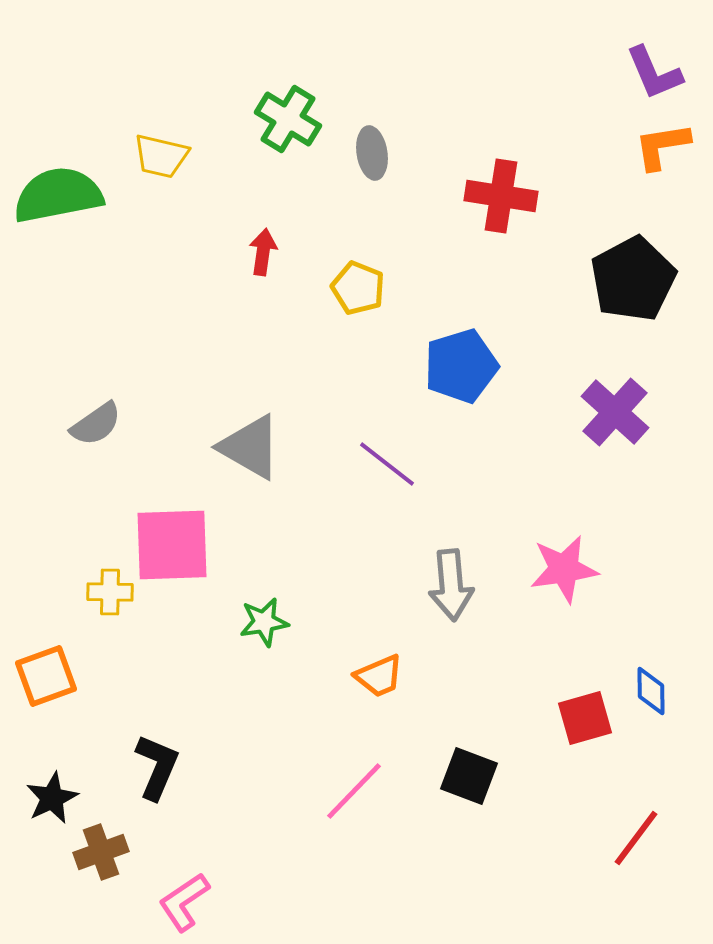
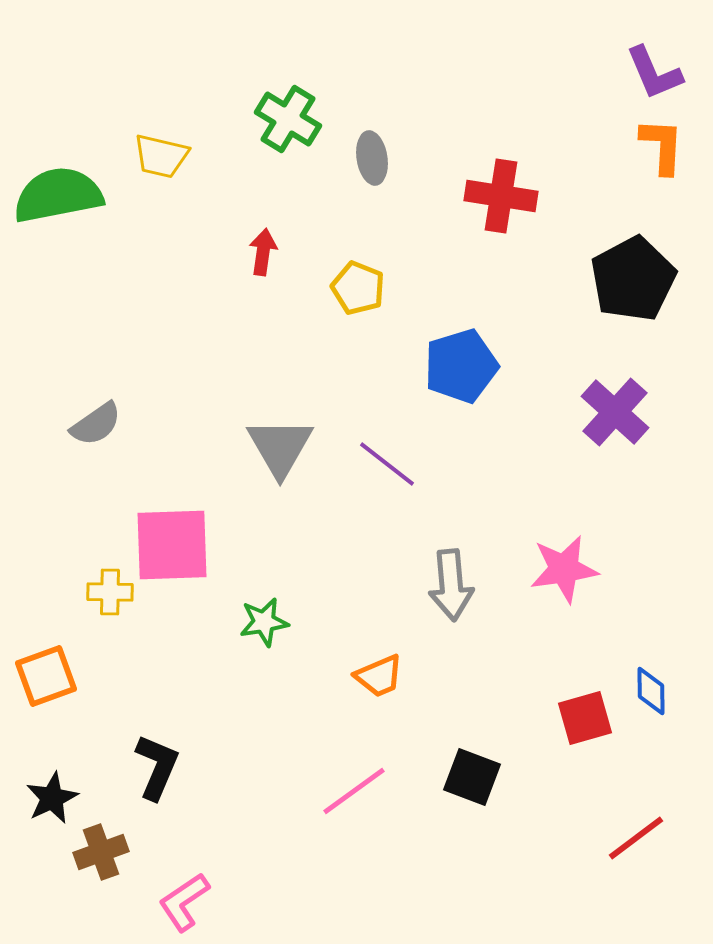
orange L-shape: rotated 102 degrees clockwise
gray ellipse: moved 5 px down
gray triangle: moved 30 px right; rotated 30 degrees clockwise
black square: moved 3 px right, 1 px down
pink line: rotated 10 degrees clockwise
red line: rotated 16 degrees clockwise
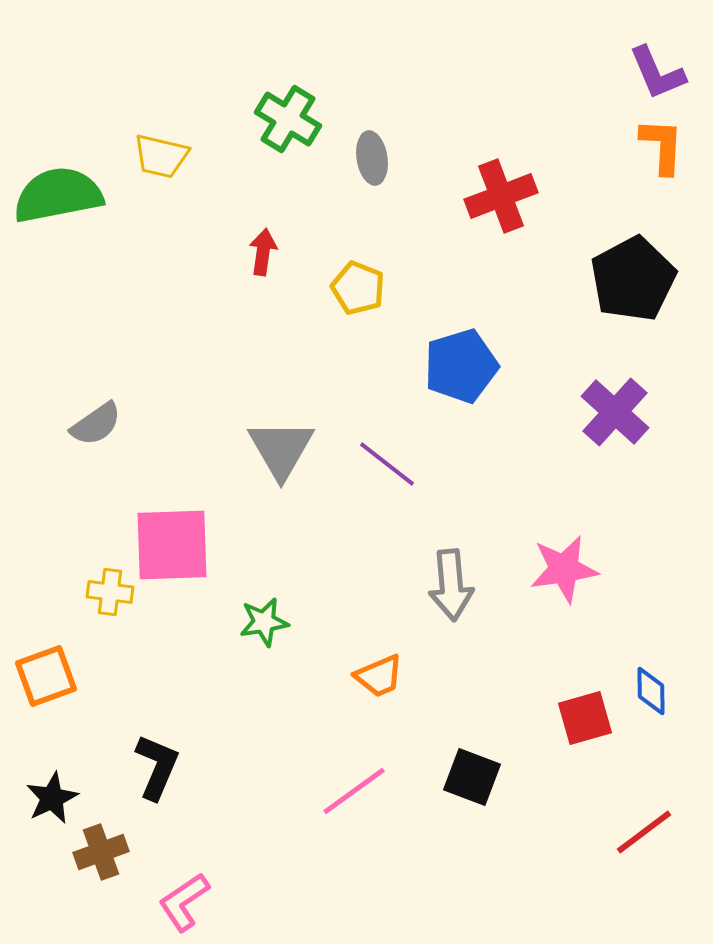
purple L-shape: moved 3 px right
red cross: rotated 30 degrees counterclockwise
gray triangle: moved 1 px right, 2 px down
yellow cross: rotated 6 degrees clockwise
red line: moved 8 px right, 6 px up
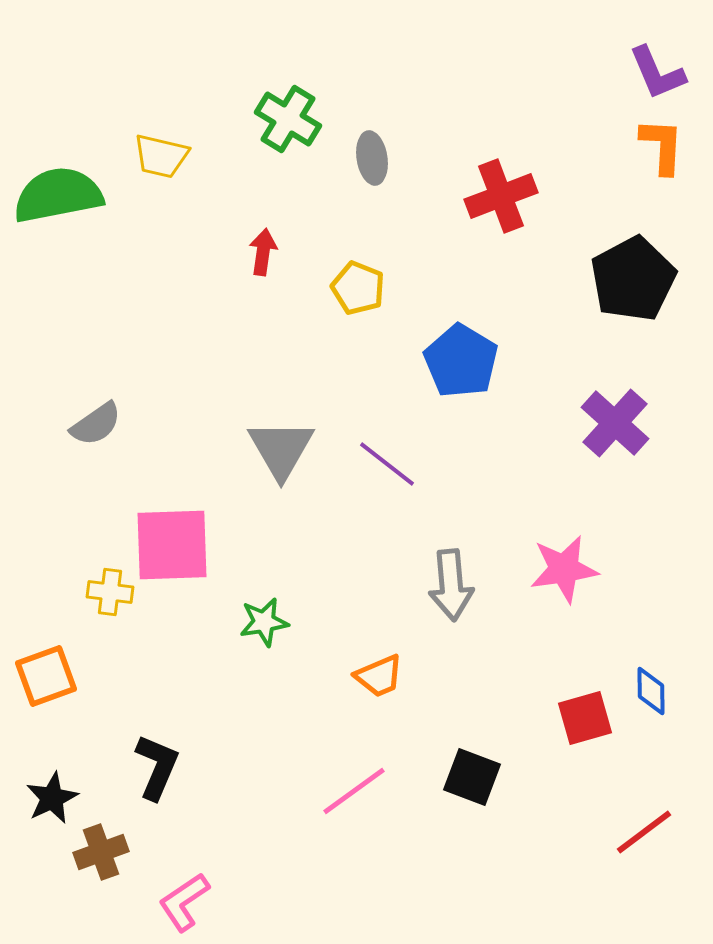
blue pentagon: moved 5 px up; rotated 24 degrees counterclockwise
purple cross: moved 11 px down
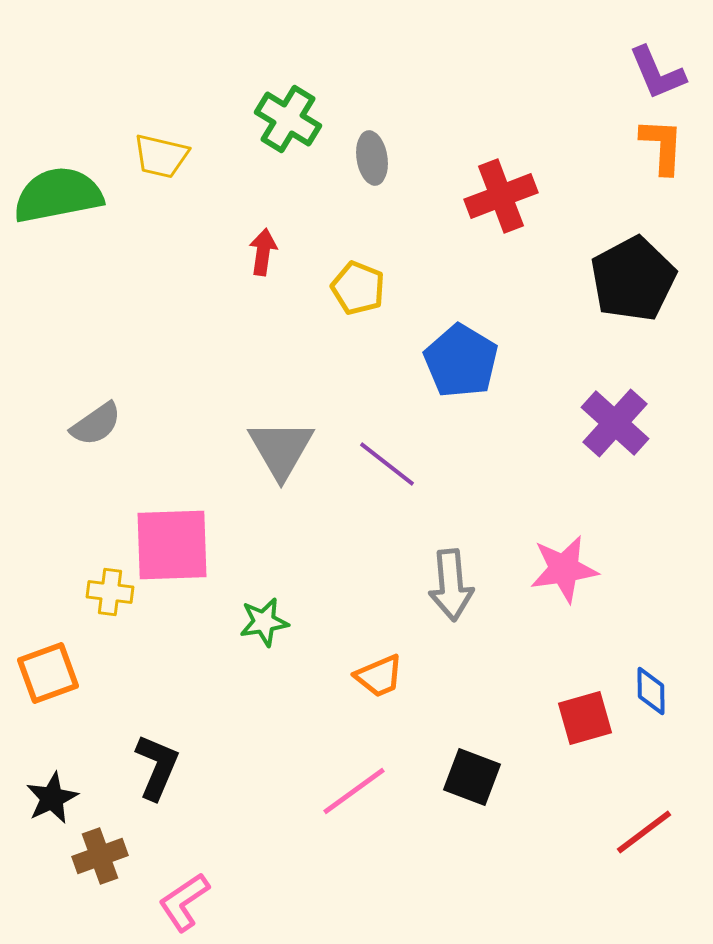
orange square: moved 2 px right, 3 px up
brown cross: moved 1 px left, 4 px down
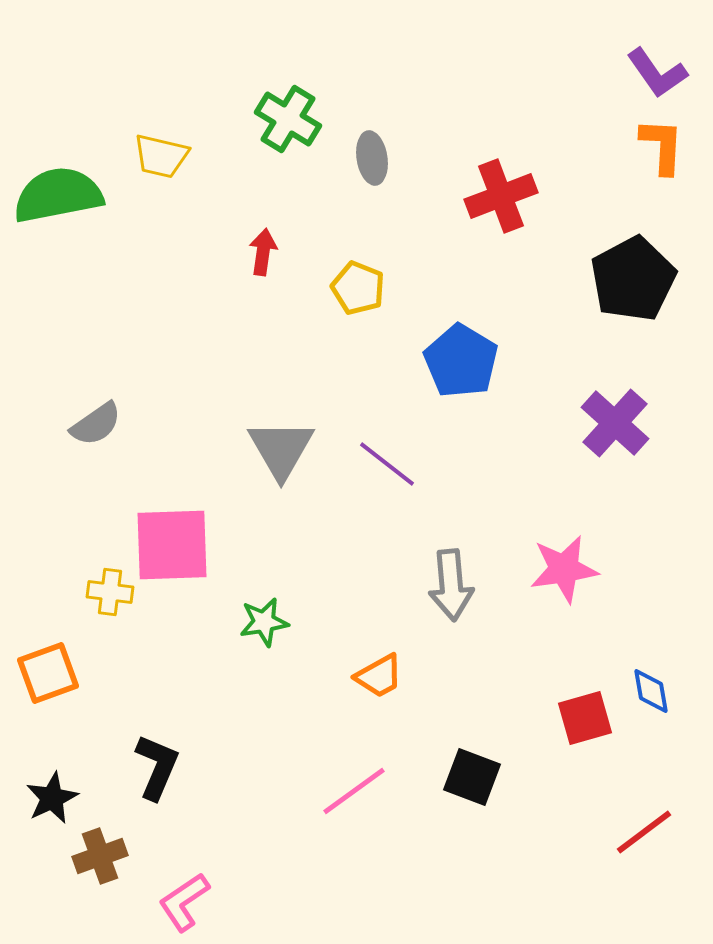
purple L-shape: rotated 12 degrees counterclockwise
orange trapezoid: rotated 6 degrees counterclockwise
blue diamond: rotated 9 degrees counterclockwise
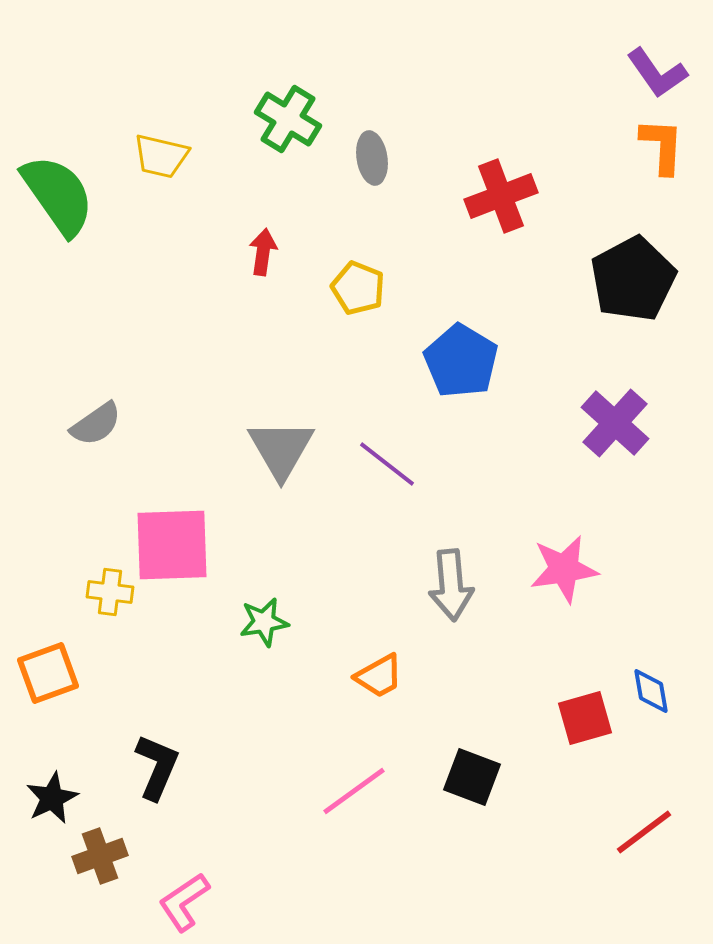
green semicircle: rotated 66 degrees clockwise
